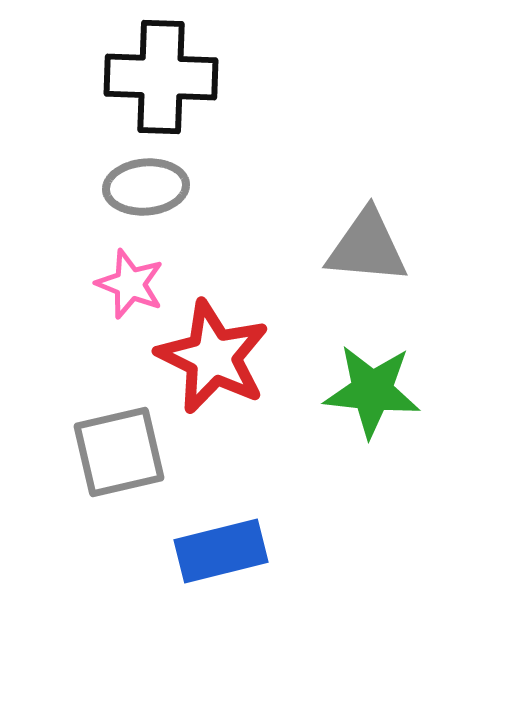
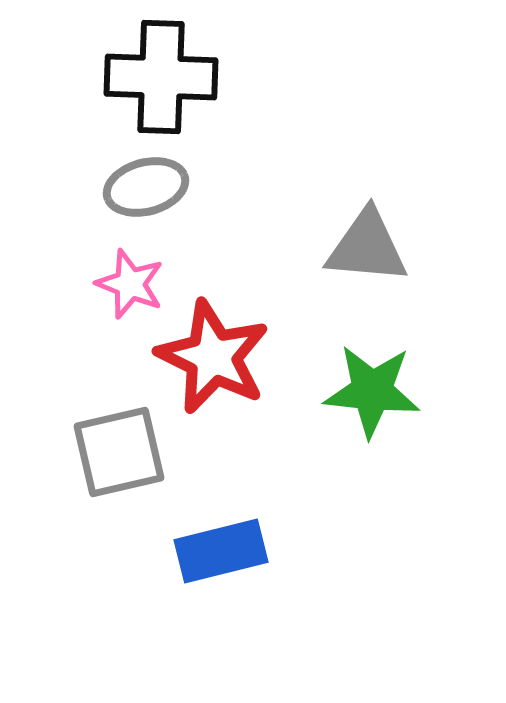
gray ellipse: rotated 10 degrees counterclockwise
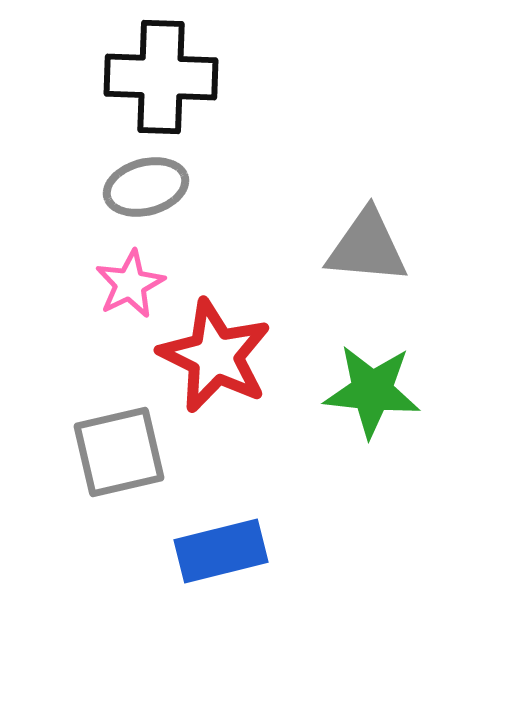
pink star: rotated 24 degrees clockwise
red star: moved 2 px right, 1 px up
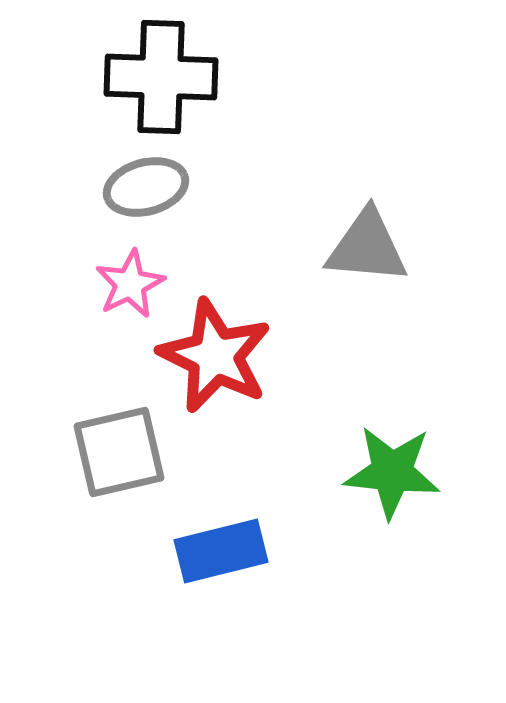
green star: moved 20 px right, 81 px down
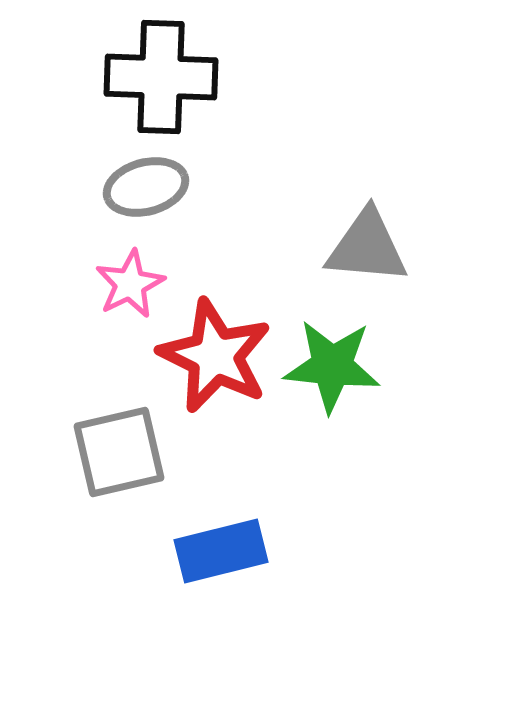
green star: moved 60 px left, 106 px up
